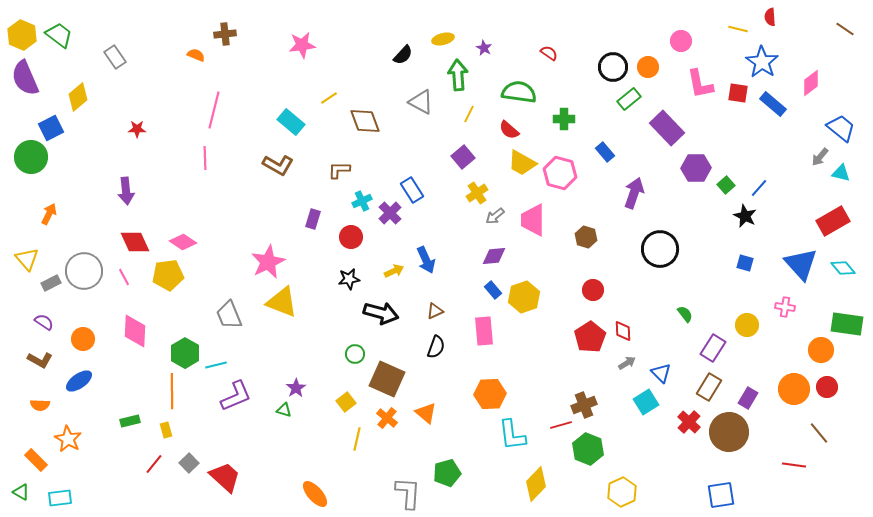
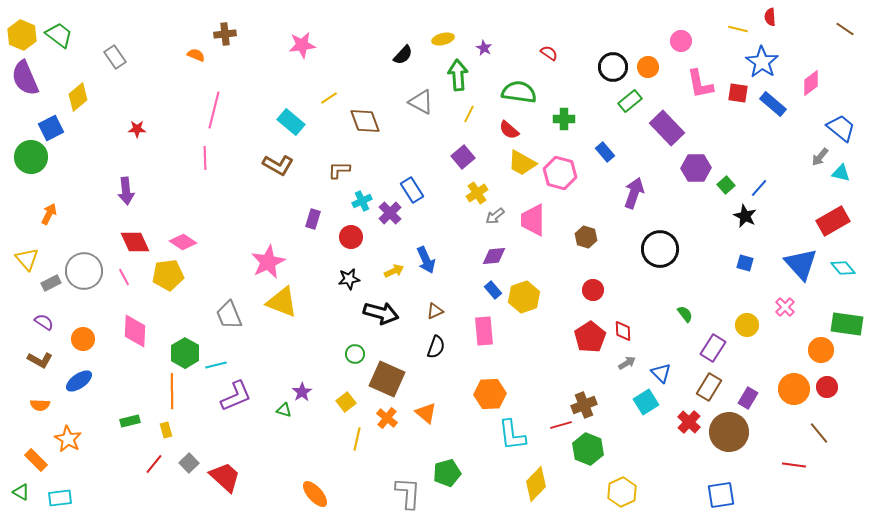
green rectangle at (629, 99): moved 1 px right, 2 px down
pink cross at (785, 307): rotated 36 degrees clockwise
purple star at (296, 388): moved 6 px right, 4 px down
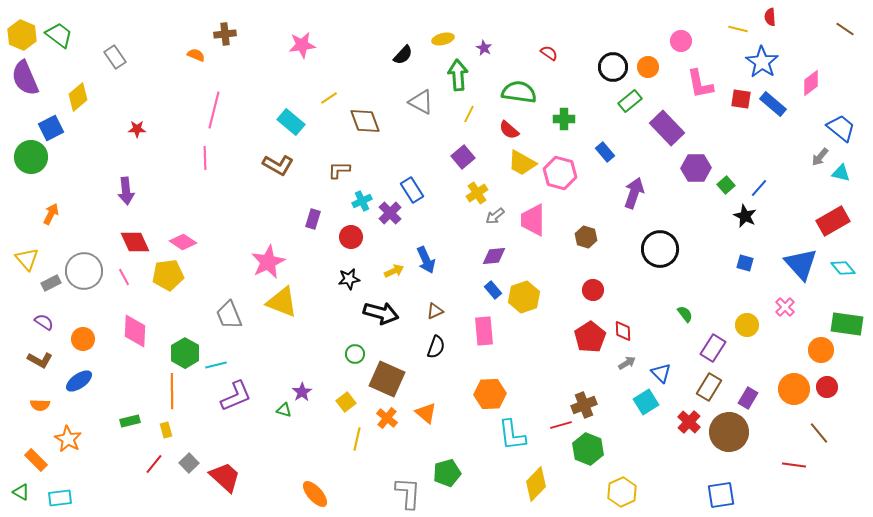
red square at (738, 93): moved 3 px right, 6 px down
orange arrow at (49, 214): moved 2 px right
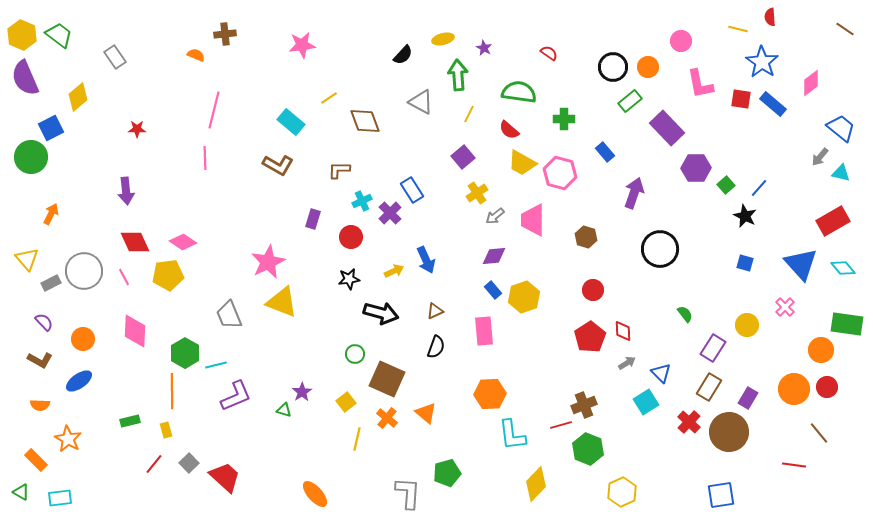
purple semicircle at (44, 322): rotated 12 degrees clockwise
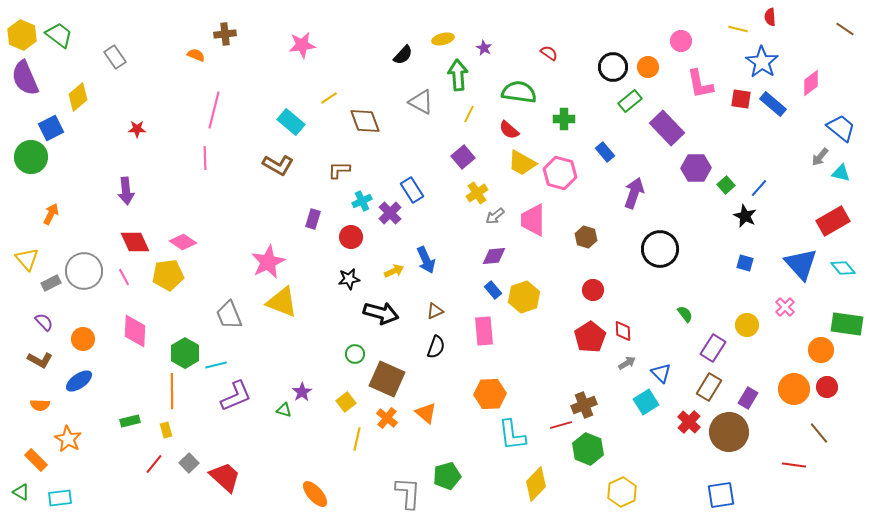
green pentagon at (447, 473): moved 3 px down
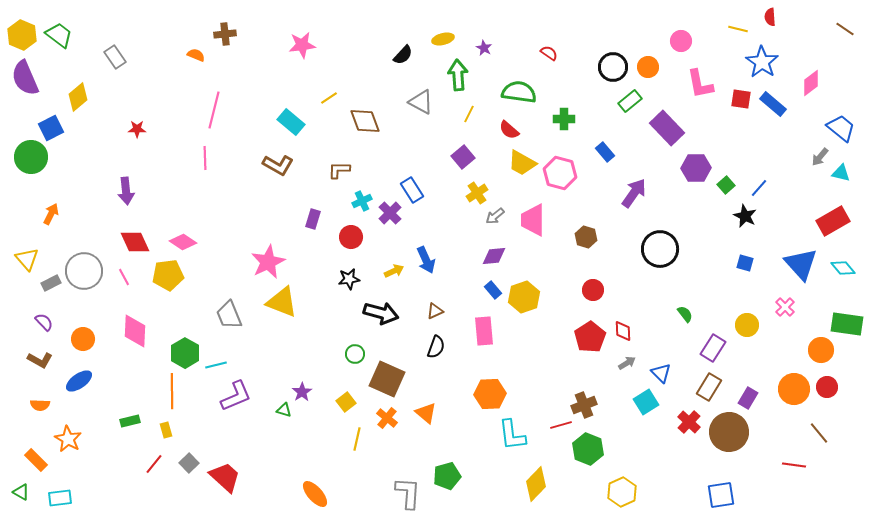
purple arrow at (634, 193): rotated 16 degrees clockwise
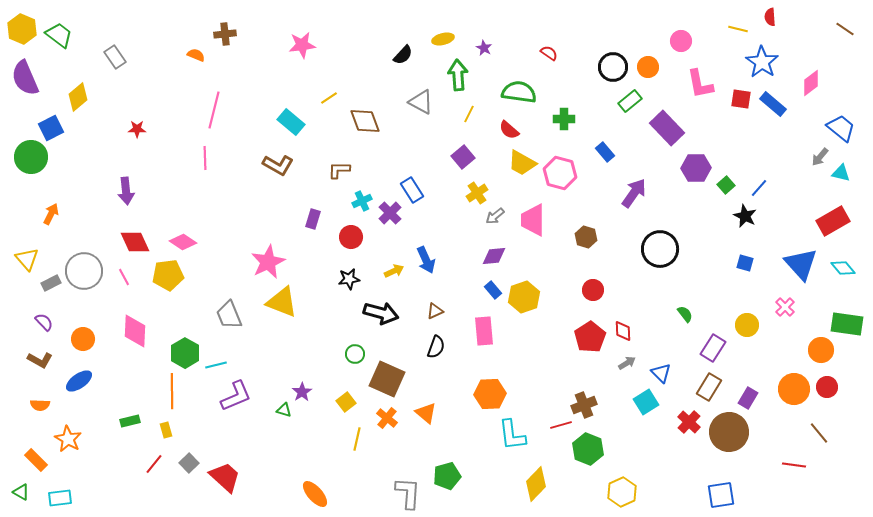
yellow hexagon at (22, 35): moved 6 px up
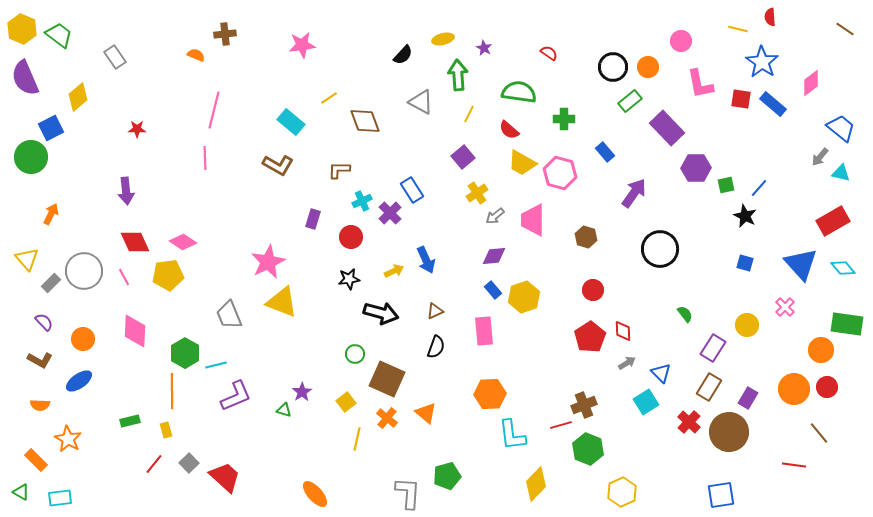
green square at (726, 185): rotated 30 degrees clockwise
gray rectangle at (51, 283): rotated 18 degrees counterclockwise
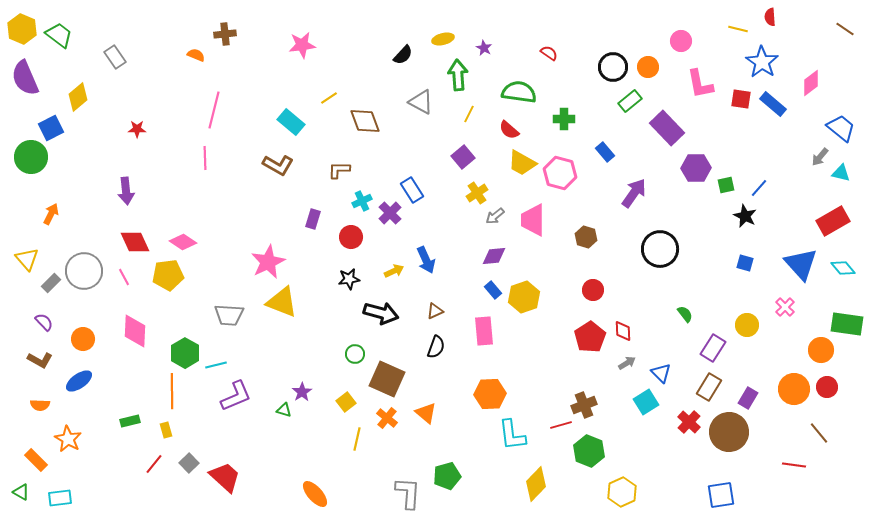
gray trapezoid at (229, 315): rotated 64 degrees counterclockwise
green hexagon at (588, 449): moved 1 px right, 2 px down
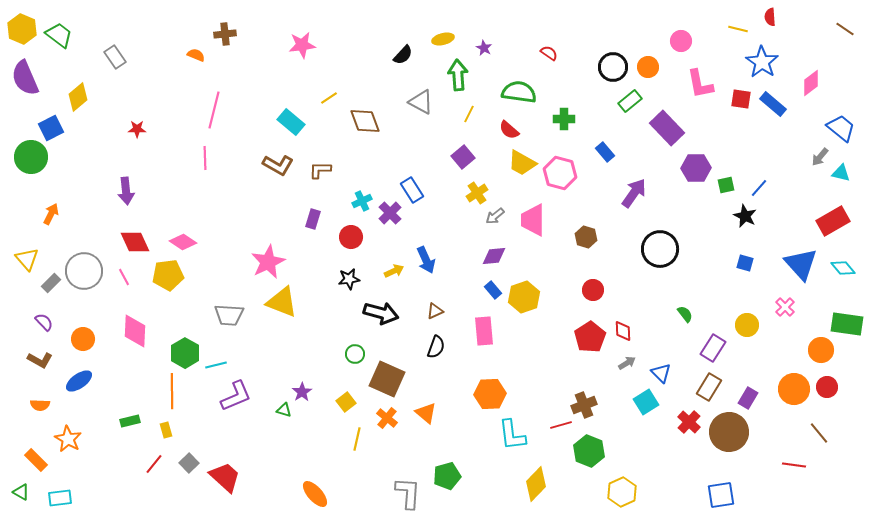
brown L-shape at (339, 170): moved 19 px left
